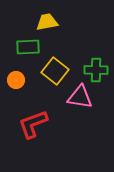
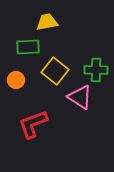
pink triangle: rotated 24 degrees clockwise
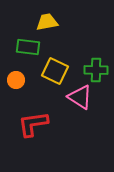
green rectangle: rotated 10 degrees clockwise
yellow square: rotated 12 degrees counterclockwise
red L-shape: rotated 12 degrees clockwise
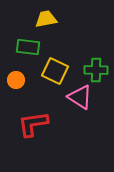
yellow trapezoid: moved 1 px left, 3 px up
